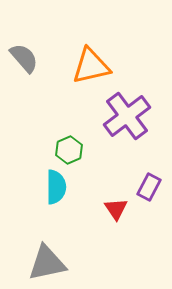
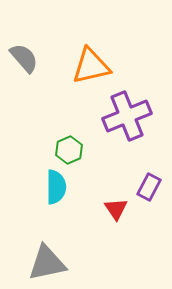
purple cross: rotated 15 degrees clockwise
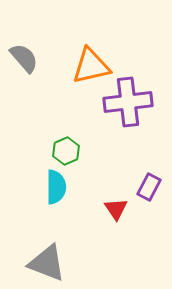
purple cross: moved 1 px right, 14 px up; rotated 15 degrees clockwise
green hexagon: moved 3 px left, 1 px down
gray triangle: rotated 33 degrees clockwise
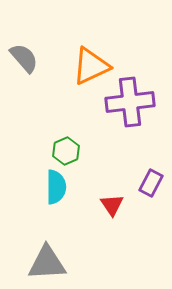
orange triangle: rotated 12 degrees counterclockwise
purple cross: moved 2 px right
purple rectangle: moved 2 px right, 4 px up
red triangle: moved 4 px left, 4 px up
gray triangle: rotated 24 degrees counterclockwise
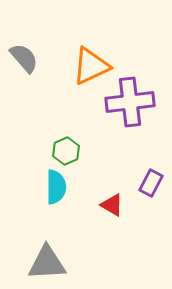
red triangle: rotated 25 degrees counterclockwise
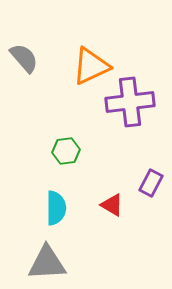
green hexagon: rotated 16 degrees clockwise
cyan semicircle: moved 21 px down
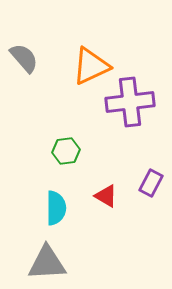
red triangle: moved 6 px left, 9 px up
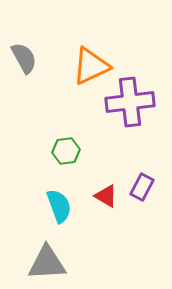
gray semicircle: rotated 12 degrees clockwise
purple rectangle: moved 9 px left, 4 px down
cyan semicircle: moved 3 px right, 2 px up; rotated 20 degrees counterclockwise
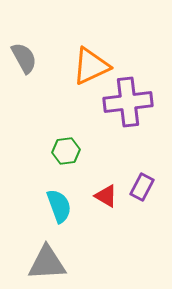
purple cross: moved 2 px left
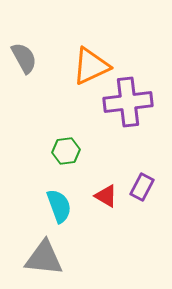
gray triangle: moved 3 px left, 5 px up; rotated 9 degrees clockwise
